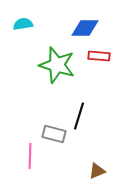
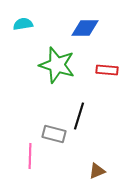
red rectangle: moved 8 px right, 14 px down
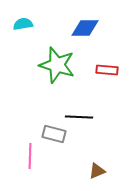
black line: moved 1 px down; rotated 76 degrees clockwise
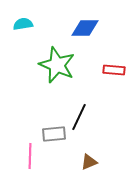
green star: rotated 6 degrees clockwise
red rectangle: moved 7 px right
black line: rotated 68 degrees counterclockwise
gray rectangle: rotated 20 degrees counterclockwise
brown triangle: moved 8 px left, 9 px up
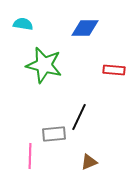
cyan semicircle: rotated 18 degrees clockwise
green star: moved 13 px left; rotated 9 degrees counterclockwise
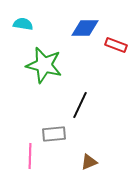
red rectangle: moved 2 px right, 25 px up; rotated 15 degrees clockwise
black line: moved 1 px right, 12 px up
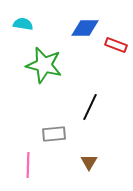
black line: moved 10 px right, 2 px down
pink line: moved 2 px left, 9 px down
brown triangle: rotated 36 degrees counterclockwise
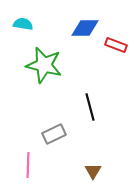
black line: rotated 40 degrees counterclockwise
gray rectangle: rotated 20 degrees counterclockwise
brown triangle: moved 4 px right, 9 px down
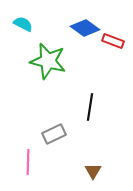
cyan semicircle: rotated 18 degrees clockwise
blue diamond: rotated 36 degrees clockwise
red rectangle: moved 3 px left, 4 px up
green star: moved 4 px right, 4 px up
black line: rotated 24 degrees clockwise
pink line: moved 3 px up
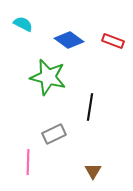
blue diamond: moved 16 px left, 12 px down
green star: moved 16 px down
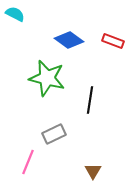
cyan semicircle: moved 8 px left, 10 px up
green star: moved 1 px left, 1 px down
black line: moved 7 px up
pink line: rotated 20 degrees clockwise
